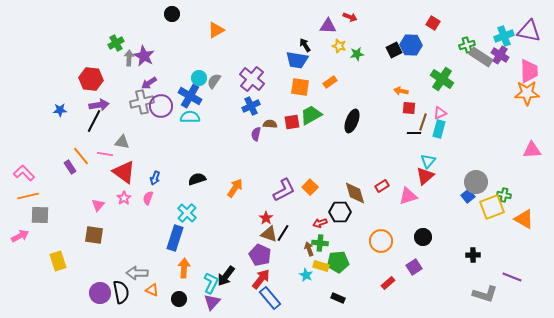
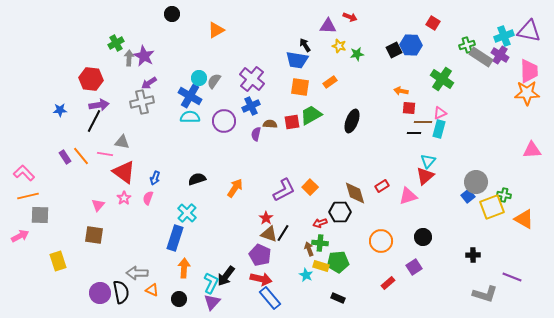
purple circle at (161, 106): moved 63 px right, 15 px down
brown line at (423, 122): rotated 72 degrees clockwise
purple rectangle at (70, 167): moved 5 px left, 10 px up
red arrow at (261, 279): rotated 65 degrees clockwise
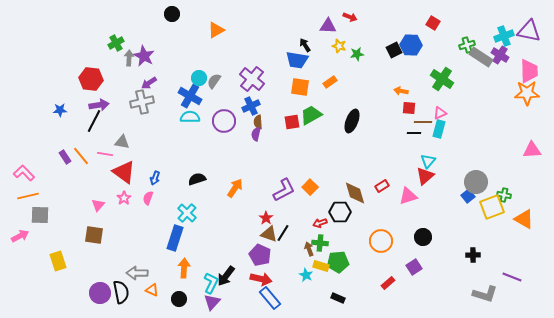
brown semicircle at (270, 124): moved 12 px left, 2 px up; rotated 96 degrees counterclockwise
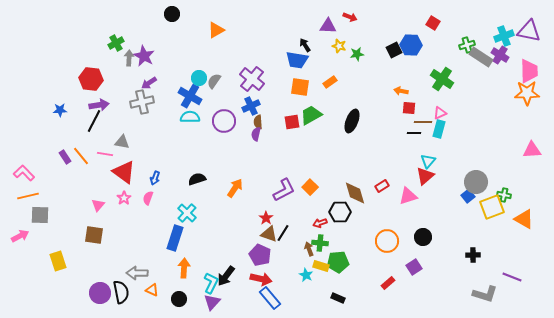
orange circle at (381, 241): moved 6 px right
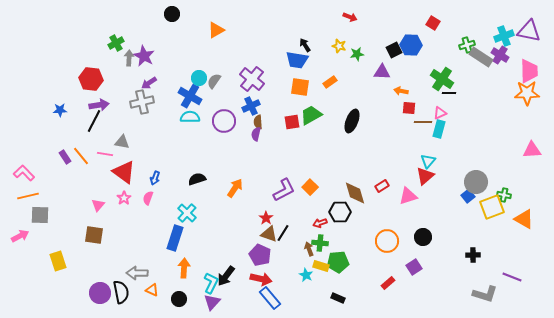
purple triangle at (328, 26): moved 54 px right, 46 px down
black line at (414, 133): moved 35 px right, 40 px up
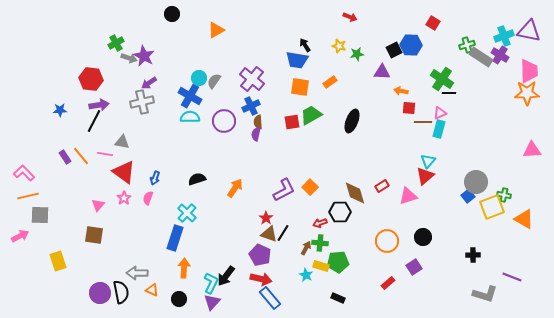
gray arrow at (129, 58): rotated 105 degrees clockwise
brown arrow at (309, 249): moved 3 px left, 1 px up; rotated 48 degrees clockwise
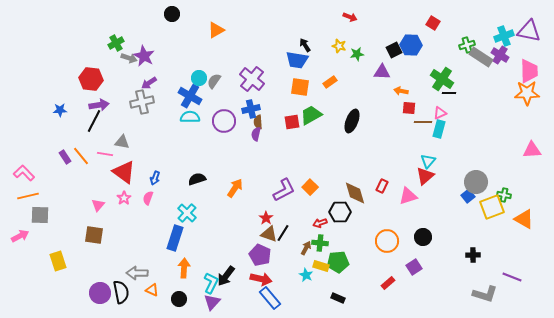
blue cross at (251, 106): moved 3 px down; rotated 12 degrees clockwise
red rectangle at (382, 186): rotated 32 degrees counterclockwise
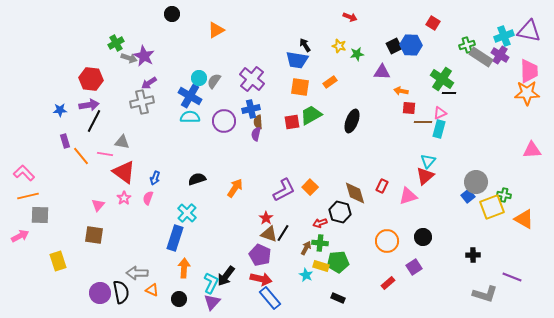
black square at (394, 50): moved 4 px up
purple arrow at (99, 105): moved 10 px left
purple rectangle at (65, 157): moved 16 px up; rotated 16 degrees clockwise
black hexagon at (340, 212): rotated 15 degrees clockwise
